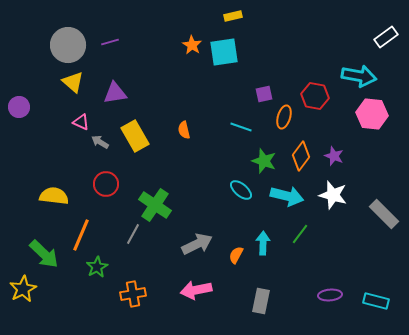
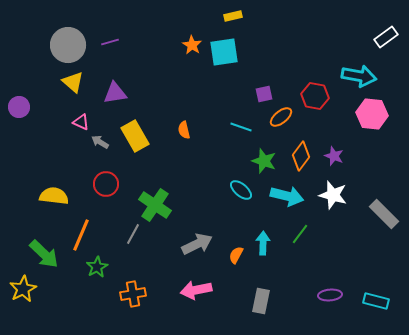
orange ellipse at (284, 117): moved 3 px left; rotated 35 degrees clockwise
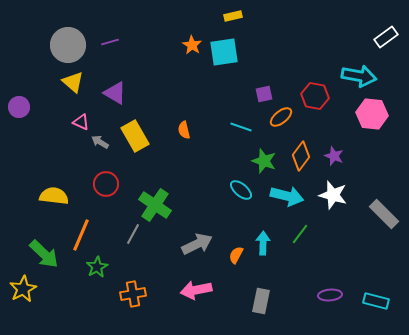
purple triangle at (115, 93): rotated 40 degrees clockwise
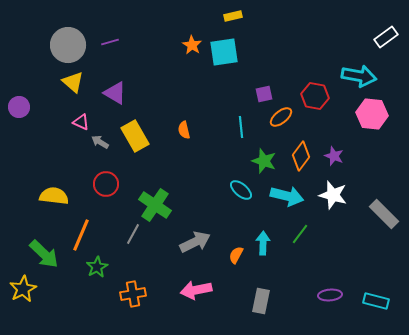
cyan line at (241, 127): rotated 65 degrees clockwise
gray arrow at (197, 244): moved 2 px left, 2 px up
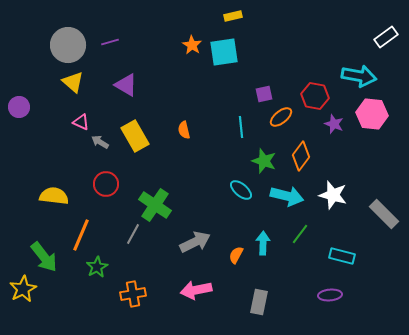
purple triangle at (115, 93): moved 11 px right, 8 px up
purple star at (334, 156): moved 32 px up
green arrow at (44, 254): moved 3 px down; rotated 8 degrees clockwise
gray rectangle at (261, 301): moved 2 px left, 1 px down
cyan rectangle at (376, 301): moved 34 px left, 45 px up
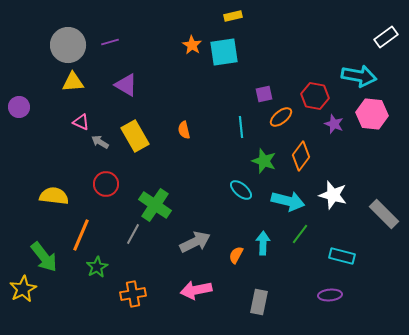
yellow triangle at (73, 82): rotated 45 degrees counterclockwise
cyan arrow at (287, 196): moved 1 px right, 5 px down
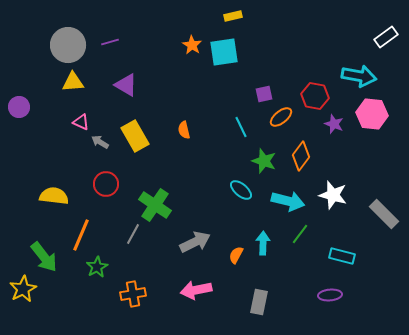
cyan line at (241, 127): rotated 20 degrees counterclockwise
